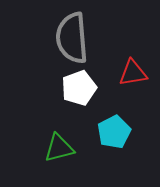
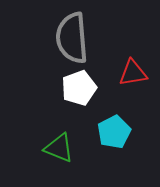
green triangle: rotated 36 degrees clockwise
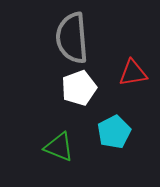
green triangle: moved 1 px up
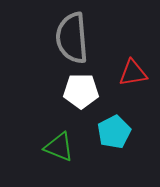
white pentagon: moved 2 px right, 3 px down; rotated 20 degrees clockwise
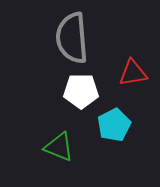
cyan pentagon: moved 7 px up
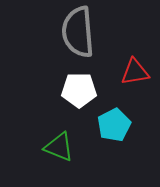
gray semicircle: moved 6 px right, 6 px up
red triangle: moved 2 px right, 1 px up
white pentagon: moved 2 px left, 1 px up
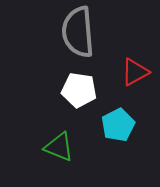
red triangle: rotated 20 degrees counterclockwise
white pentagon: rotated 8 degrees clockwise
cyan pentagon: moved 4 px right
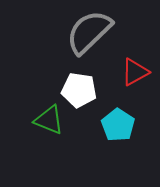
gray semicircle: moved 11 px right; rotated 51 degrees clockwise
cyan pentagon: rotated 12 degrees counterclockwise
green triangle: moved 10 px left, 27 px up
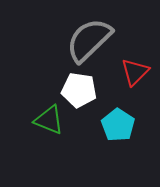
gray semicircle: moved 8 px down
red triangle: rotated 16 degrees counterclockwise
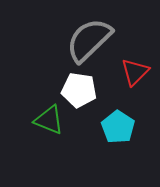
cyan pentagon: moved 2 px down
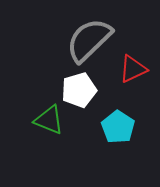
red triangle: moved 2 px left, 3 px up; rotated 20 degrees clockwise
white pentagon: rotated 24 degrees counterclockwise
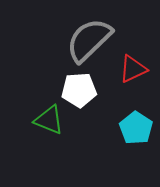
white pentagon: rotated 12 degrees clockwise
cyan pentagon: moved 18 px right, 1 px down
